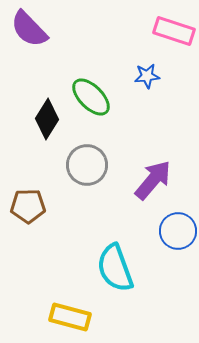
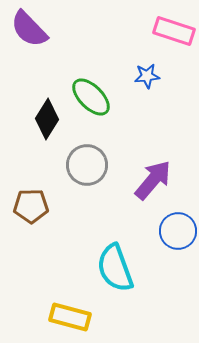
brown pentagon: moved 3 px right
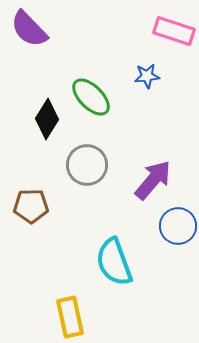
blue circle: moved 5 px up
cyan semicircle: moved 1 px left, 6 px up
yellow rectangle: rotated 63 degrees clockwise
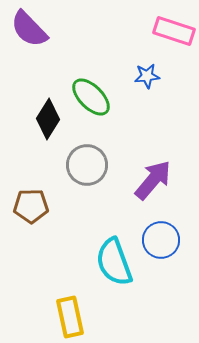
black diamond: moved 1 px right
blue circle: moved 17 px left, 14 px down
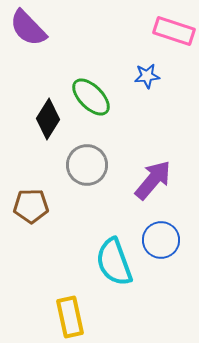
purple semicircle: moved 1 px left, 1 px up
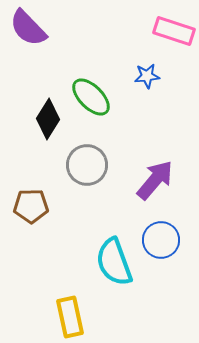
purple arrow: moved 2 px right
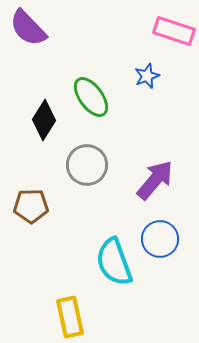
blue star: rotated 15 degrees counterclockwise
green ellipse: rotated 9 degrees clockwise
black diamond: moved 4 px left, 1 px down
blue circle: moved 1 px left, 1 px up
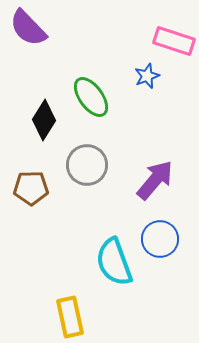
pink rectangle: moved 10 px down
brown pentagon: moved 18 px up
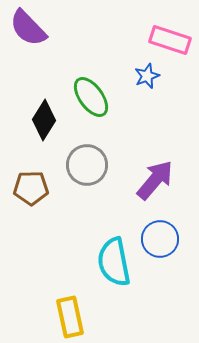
pink rectangle: moved 4 px left, 1 px up
cyan semicircle: rotated 9 degrees clockwise
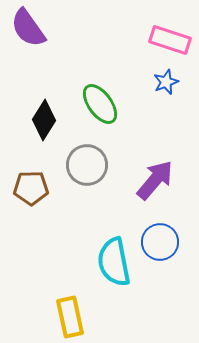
purple semicircle: rotated 9 degrees clockwise
blue star: moved 19 px right, 6 px down
green ellipse: moved 9 px right, 7 px down
blue circle: moved 3 px down
